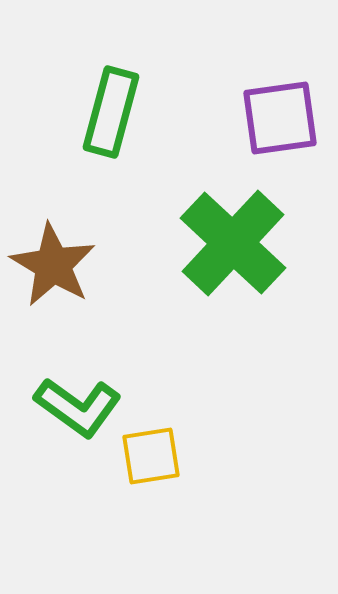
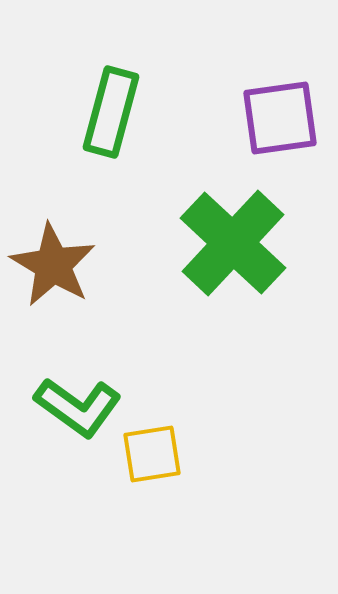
yellow square: moved 1 px right, 2 px up
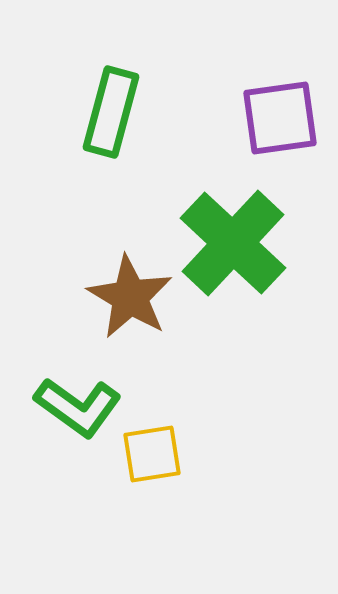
brown star: moved 77 px right, 32 px down
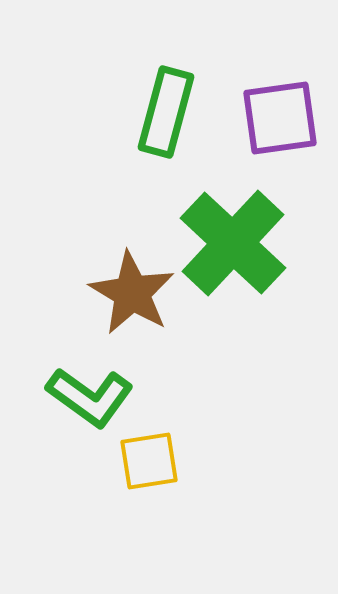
green rectangle: moved 55 px right
brown star: moved 2 px right, 4 px up
green L-shape: moved 12 px right, 10 px up
yellow square: moved 3 px left, 7 px down
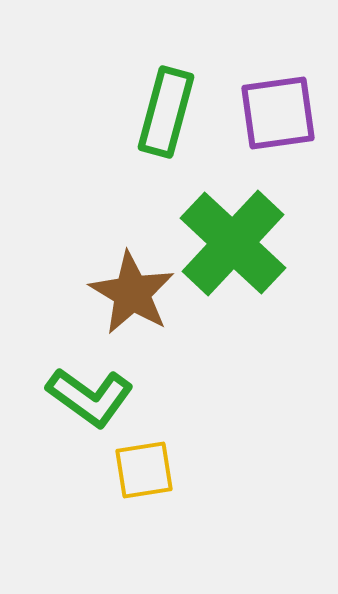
purple square: moved 2 px left, 5 px up
yellow square: moved 5 px left, 9 px down
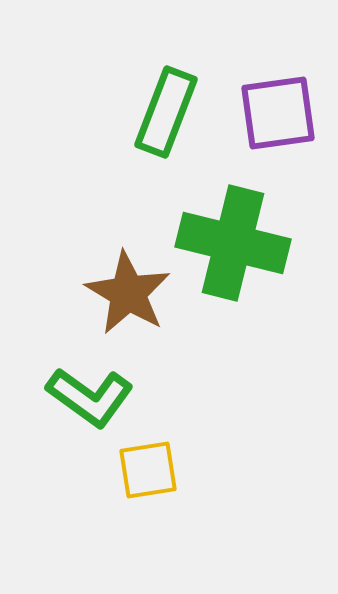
green rectangle: rotated 6 degrees clockwise
green cross: rotated 29 degrees counterclockwise
brown star: moved 4 px left
yellow square: moved 4 px right
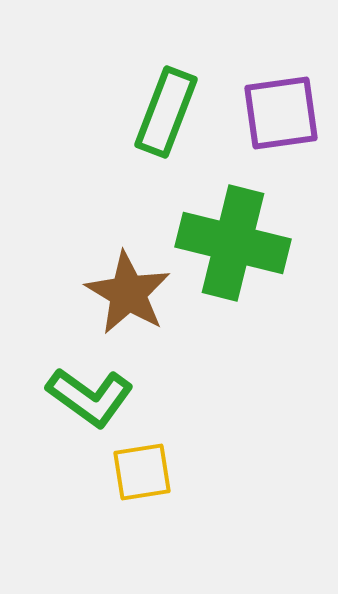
purple square: moved 3 px right
yellow square: moved 6 px left, 2 px down
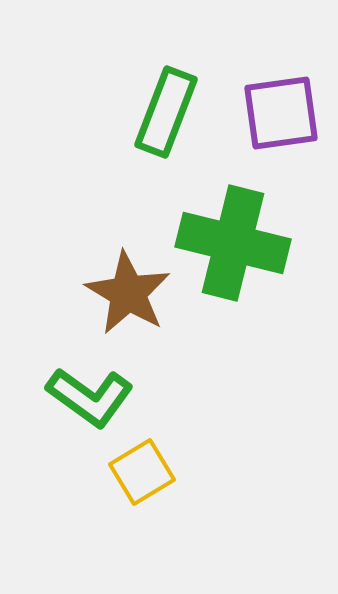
yellow square: rotated 22 degrees counterclockwise
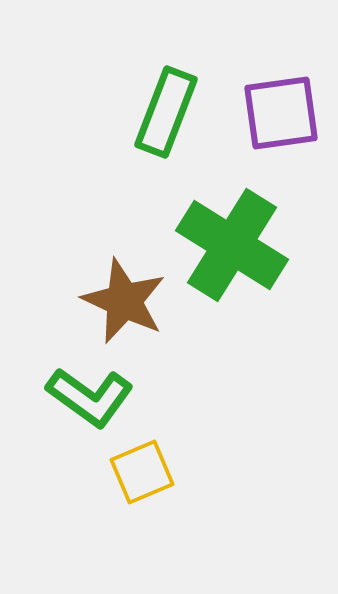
green cross: moved 1 px left, 2 px down; rotated 18 degrees clockwise
brown star: moved 4 px left, 8 px down; rotated 6 degrees counterclockwise
yellow square: rotated 8 degrees clockwise
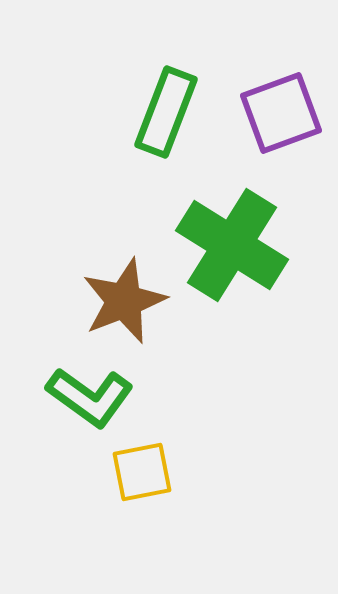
purple square: rotated 12 degrees counterclockwise
brown star: rotated 26 degrees clockwise
yellow square: rotated 12 degrees clockwise
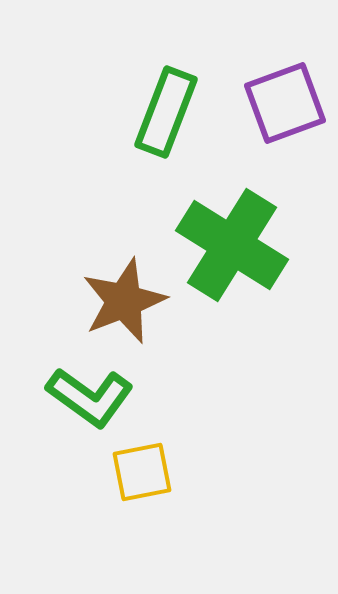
purple square: moved 4 px right, 10 px up
